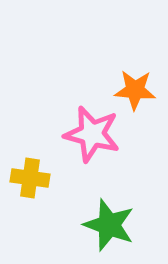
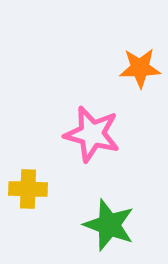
orange star: moved 5 px right, 22 px up; rotated 6 degrees counterclockwise
yellow cross: moved 2 px left, 11 px down; rotated 6 degrees counterclockwise
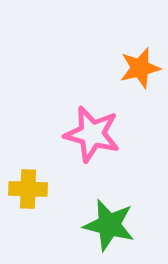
orange star: rotated 12 degrees counterclockwise
green star: rotated 6 degrees counterclockwise
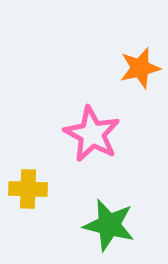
pink star: rotated 14 degrees clockwise
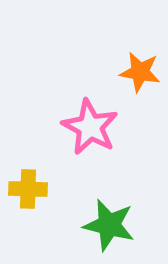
orange star: moved 4 px down; rotated 24 degrees clockwise
pink star: moved 2 px left, 7 px up
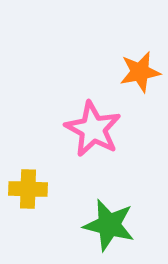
orange star: rotated 21 degrees counterclockwise
pink star: moved 3 px right, 2 px down
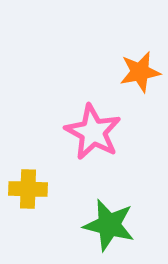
pink star: moved 3 px down
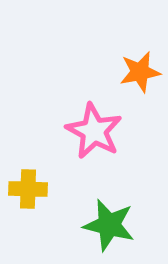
pink star: moved 1 px right, 1 px up
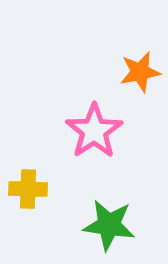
pink star: rotated 10 degrees clockwise
green star: rotated 6 degrees counterclockwise
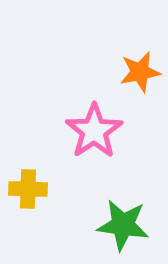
green star: moved 14 px right
